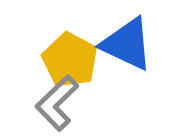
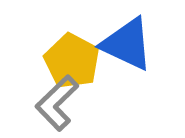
yellow pentagon: moved 2 px right, 1 px down
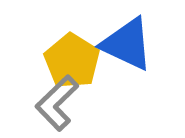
yellow pentagon: rotated 4 degrees clockwise
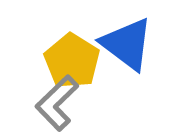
blue triangle: rotated 12 degrees clockwise
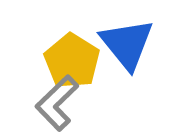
blue triangle: rotated 14 degrees clockwise
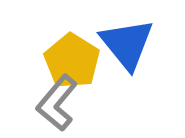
gray L-shape: rotated 6 degrees counterclockwise
